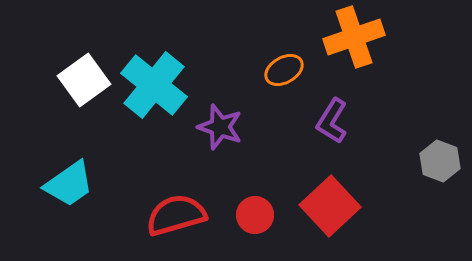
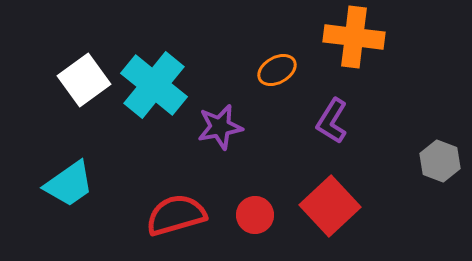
orange cross: rotated 26 degrees clockwise
orange ellipse: moved 7 px left
purple star: rotated 30 degrees counterclockwise
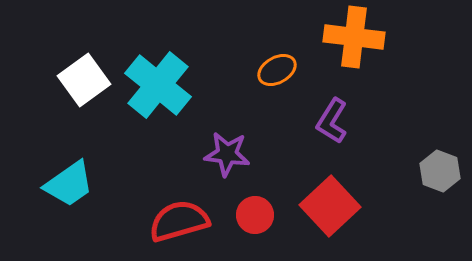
cyan cross: moved 4 px right
purple star: moved 7 px right, 27 px down; rotated 18 degrees clockwise
gray hexagon: moved 10 px down
red semicircle: moved 3 px right, 6 px down
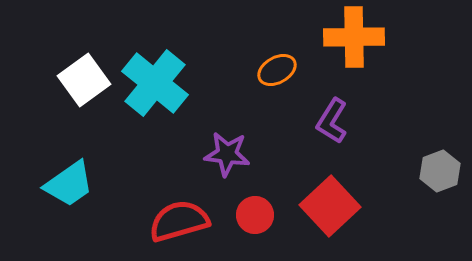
orange cross: rotated 8 degrees counterclockwise
cyan cross: moved 3 px left, 2 px up
gray hexagon: rotated 18 degrees clockwise
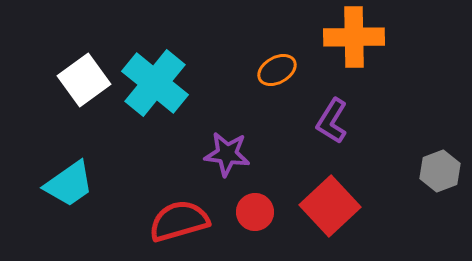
red circle: moved 3 px up
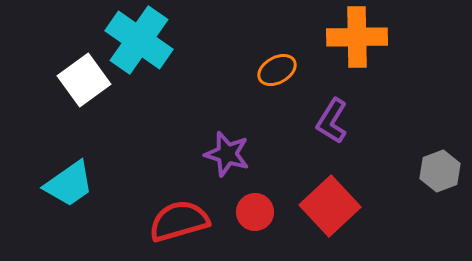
orange cross: moved 3 px right
cyan cross: moved 16 px left, 43 px up; rotated 4 degrees counterclockwise
purple star: rotated 9 degrees clockwise
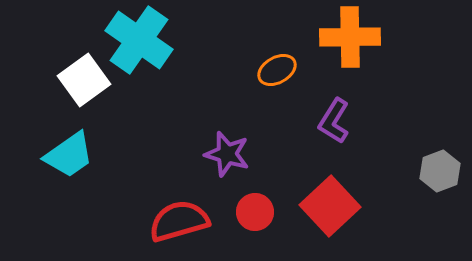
orange cross: moved 7 px left
purple L-shape: moved 2 px right
cyan trapezoid: moved 29 px up
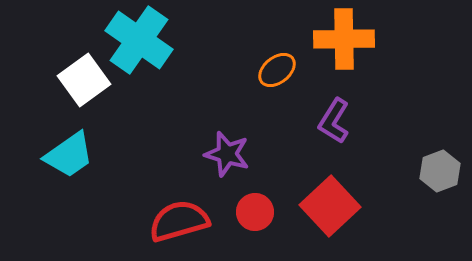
orange cross: moved 6 px left, 2 px down
orange ellipse: rotated 9 degrees counterclockwise
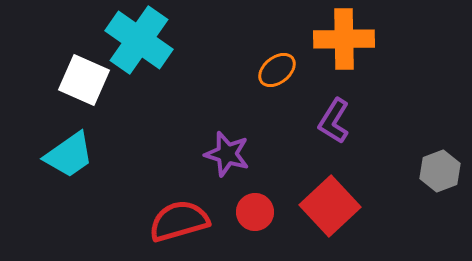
white square: rotated 30 degrees counterclockwise
